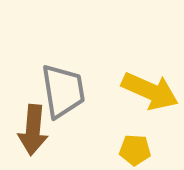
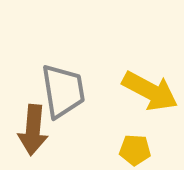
yellow arrow: rotated 4 degrees clockwise
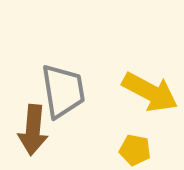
yellow arrow: moved 1 px down
yellow pentagon: rotated 8 degrees clockwise
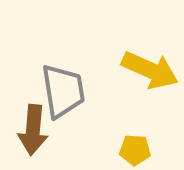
yellow arrow: moved 22 px up; rotated 4 degrees counterclockwise
yellow pentagon: rotated 8 degrees counterclockwise
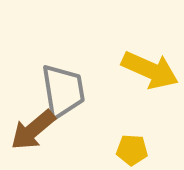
brown arrow: rotated 45 degrees clockwise
yellow pentagon: moved 3 px left
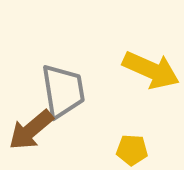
yellow arrow: moved 1 px right
brown arrow: moved 2 px left
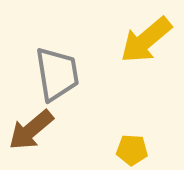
yellow arrow: moved 5 px left, 30 px up; rotated 116 degrees clockwise
gray trapezoid: moved 6 px left, 17 px up
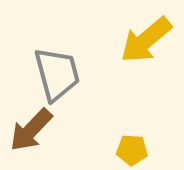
gray trapezoid: rotated 6 degrees counterclockwise
brown arrow: rotated 6 degrees counterclockwise
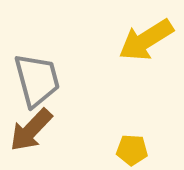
yellow arrow: rotated 8 degrees clockwise
gray trapezoid: moved 20 px left, 6 px down
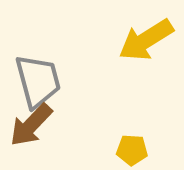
gray trapezoid: moved 1 px right, 1 px down
brown arrow: moved 5 px up
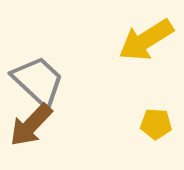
gray trapezoid: rotated 32 degrees counterclockwise
yellow pentagon: moved 24 px right, 26 px up
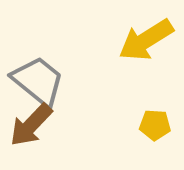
gray trapezoid: rotated 4 degrees counterclockwise
yellow pentagon: moved 1 px left, 1 px down
